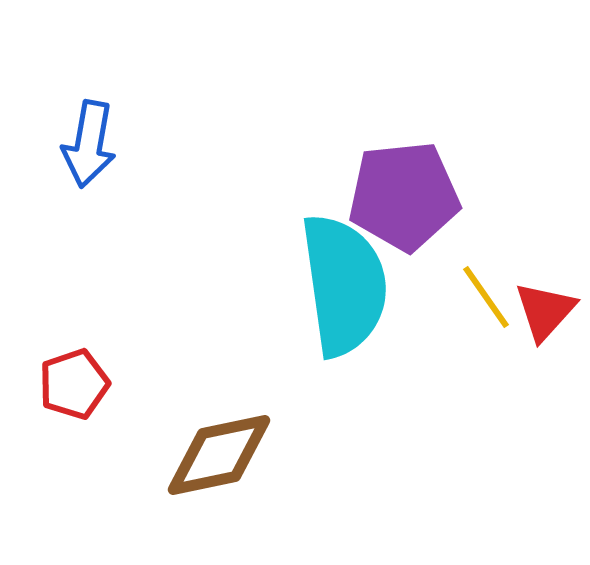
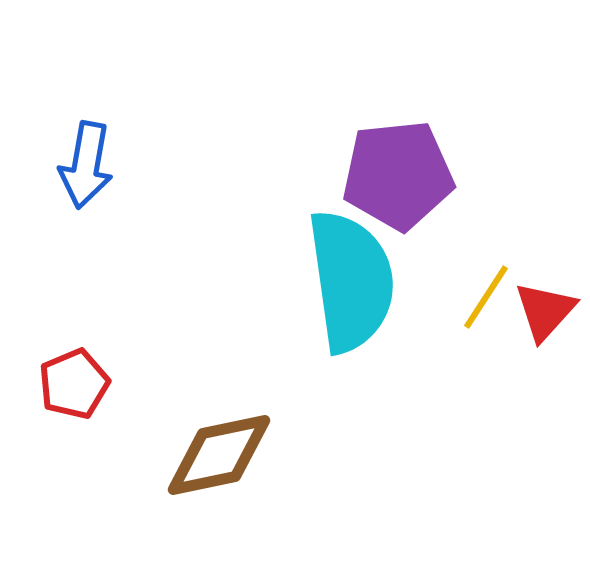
blue arrow: moved 3 px left, 21 px down
purple pentagon: moved 6 px left, 21 px up
cyan semicircle: moved 7 px right, 4 px up
yellow line: rotated 68 degrees clockwise
red pentagon: rotated 4 degrees counterclockwise
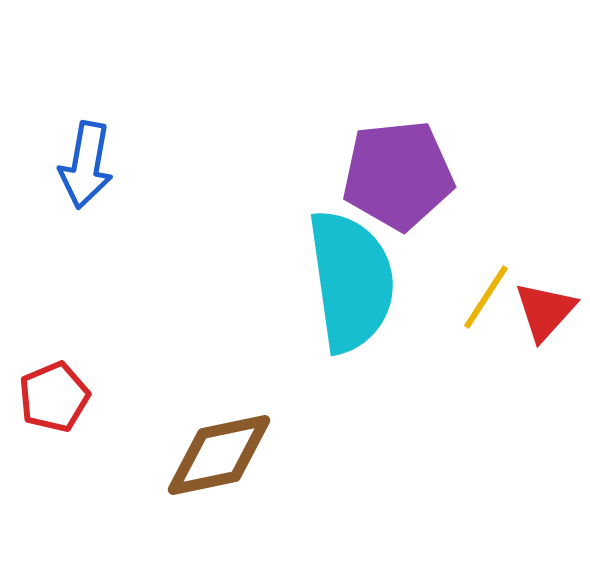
red pentagon: moved 20 px left, 13 px down
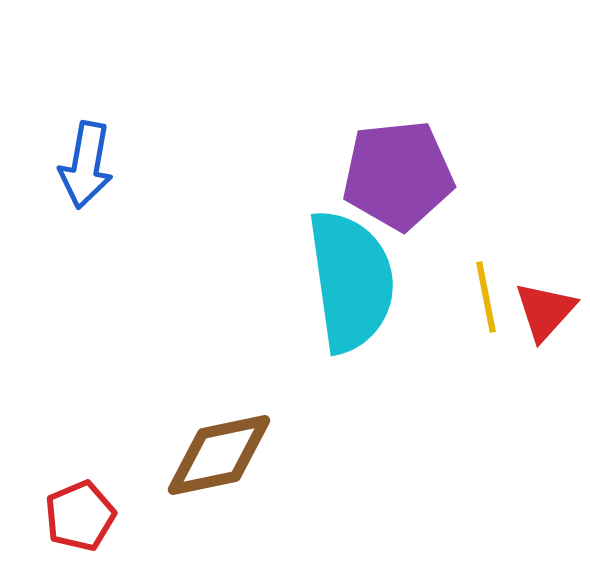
yellow line: rotated 44 degrees counterclockwise
red pentagon: moved 26 px right, 119 px down
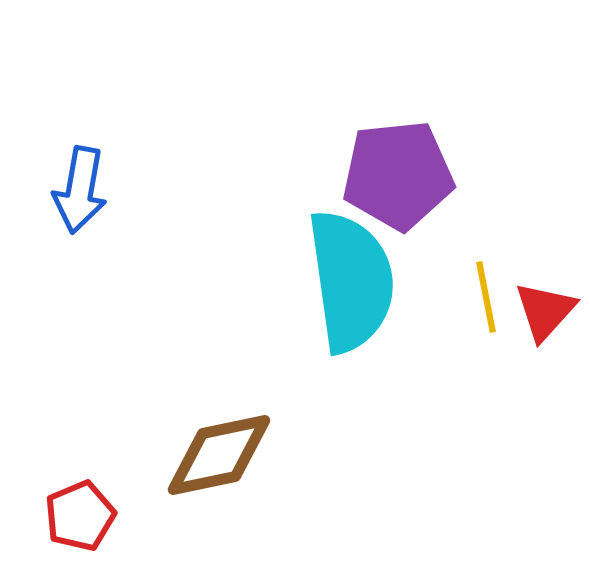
blue arrow: moved 6 px left, 25 px down
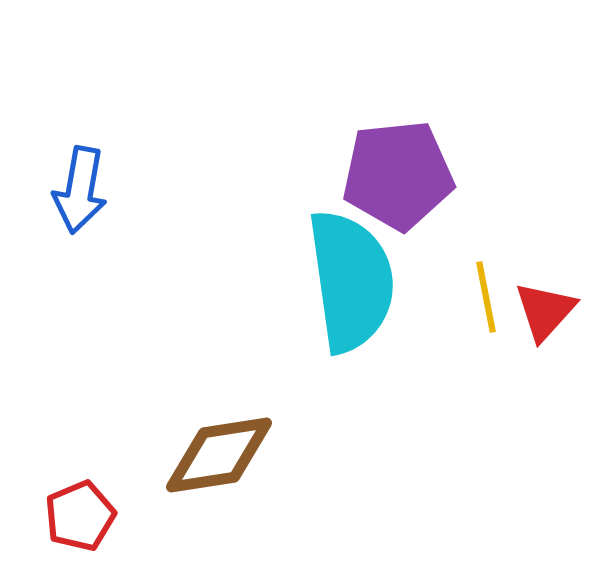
brown diamond: rotated 3 degrees clockwise
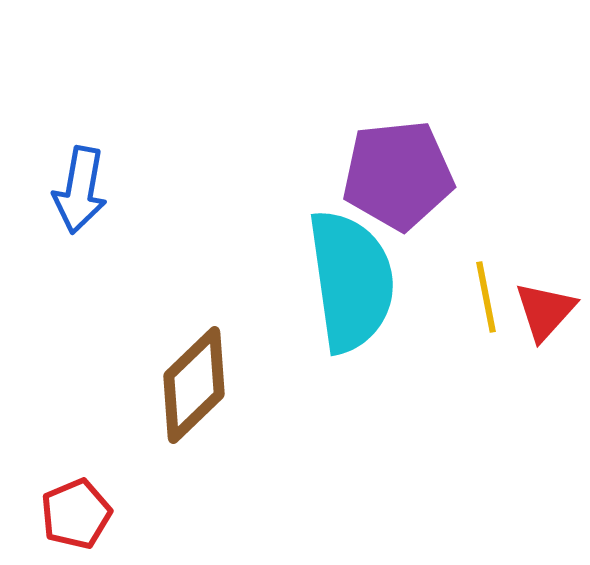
brown diamond: moved 25 px left, 70 px up; rotated 35 degrees counterclockwise
red pentagon: moved 4 px left, 2 px up
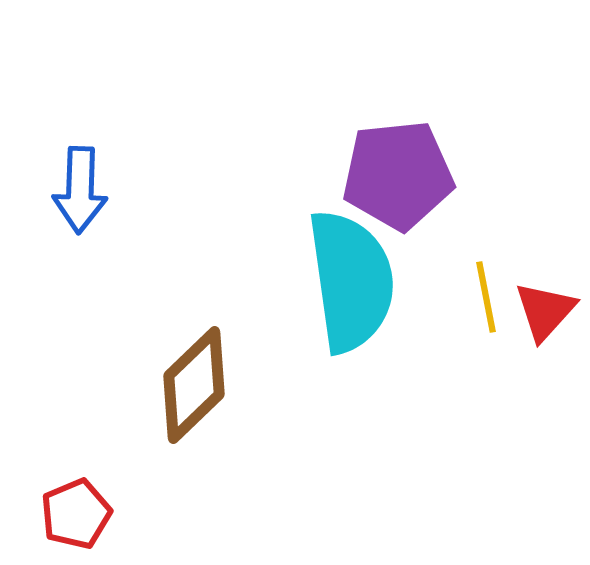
blue arrow: rotated 8 degrees counterclockwise
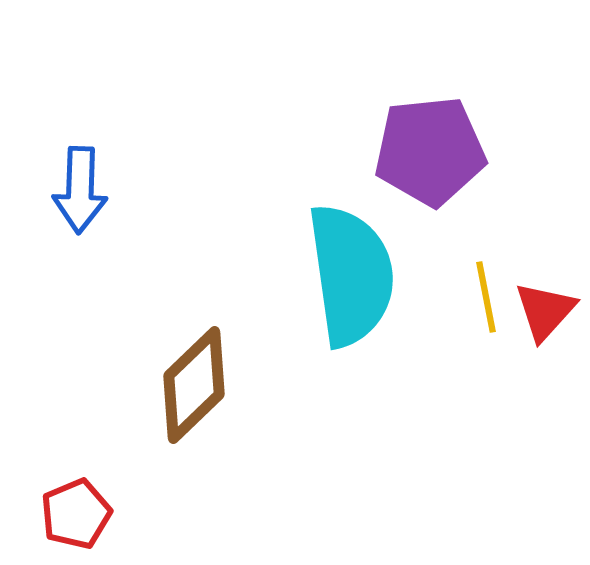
purple pentagon: moved 32 px right, 24 px up
cyan semicircle: moved 6 px up
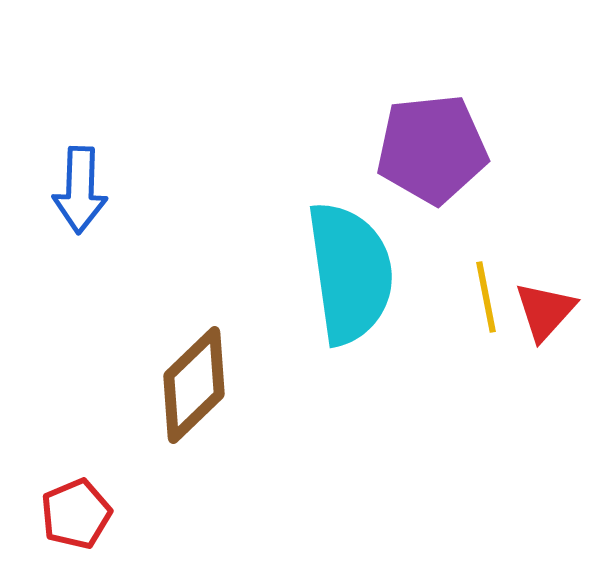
purple pentagon: moved 2 px right, 2 px up
cyan semicircle: moved 1 px left, 2 px up
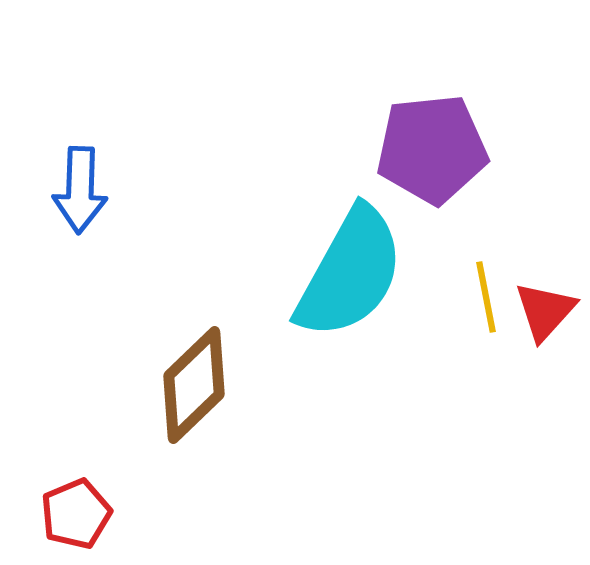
cyan semicircle: rotated 37 degrees clockwise
